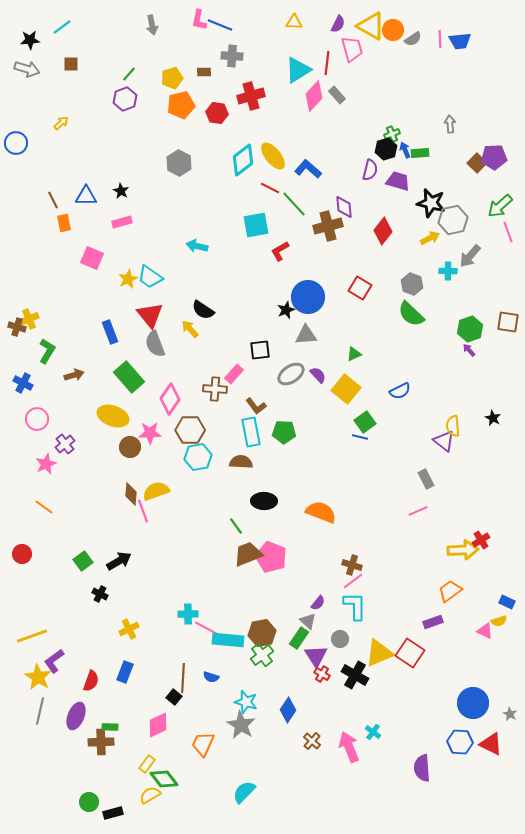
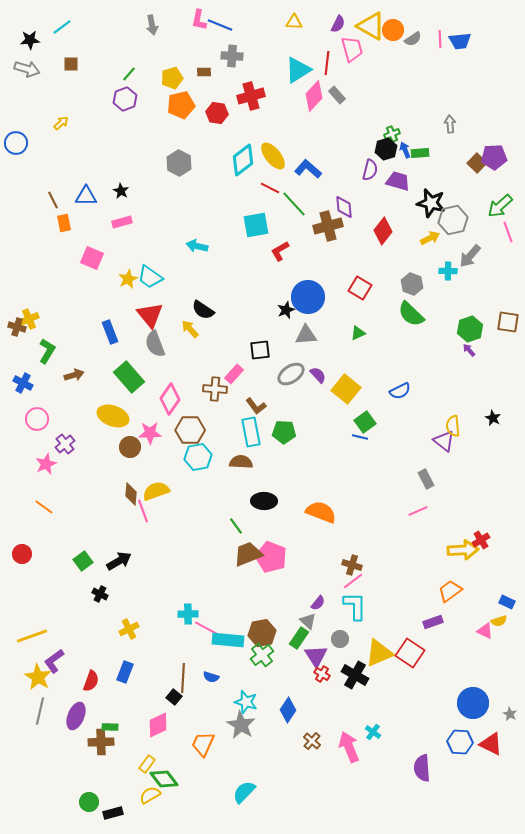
green triangle at (354, 354): moved 4 px right, 21 px up
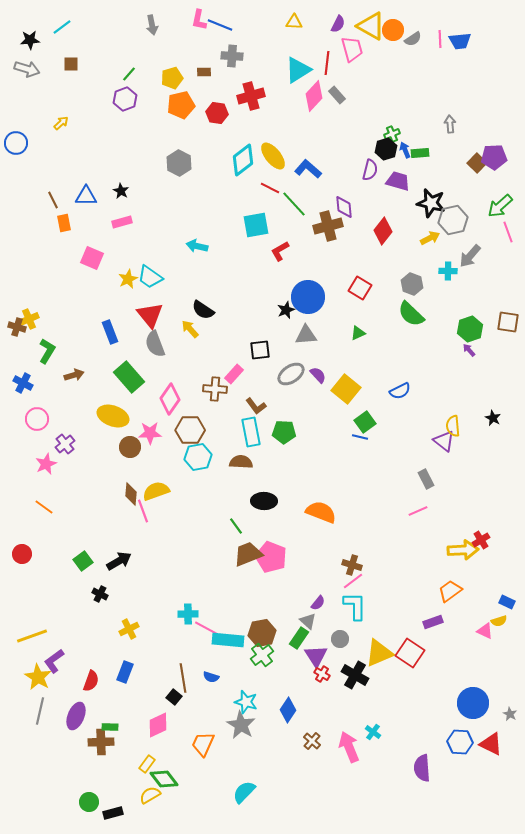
brown line at (183, 678): rotated 12 degrees counterclockwise
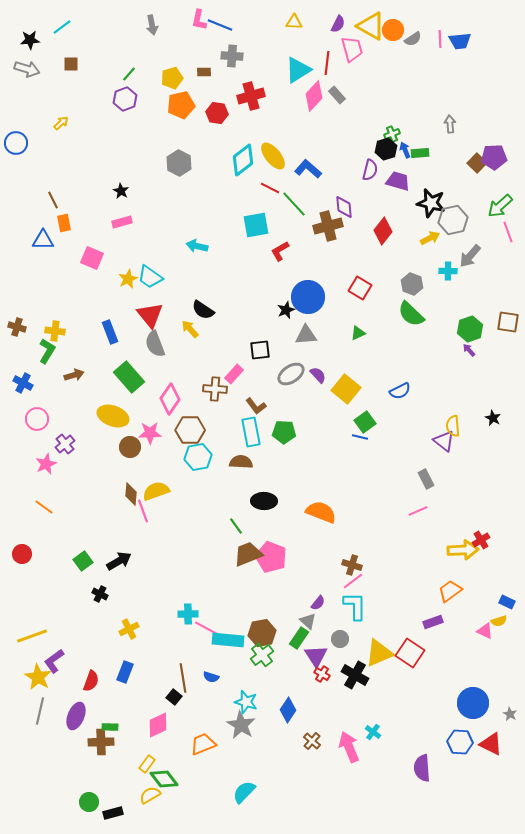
blue triangle at (86, 196): moved 43 px left, 44 px down
yellow cross at (29, 319): moved 26 px right, 12 px down; rotated 30 degrees clockwise
orange trapezoid at (203, 744): rotated 44 degrees clockwise
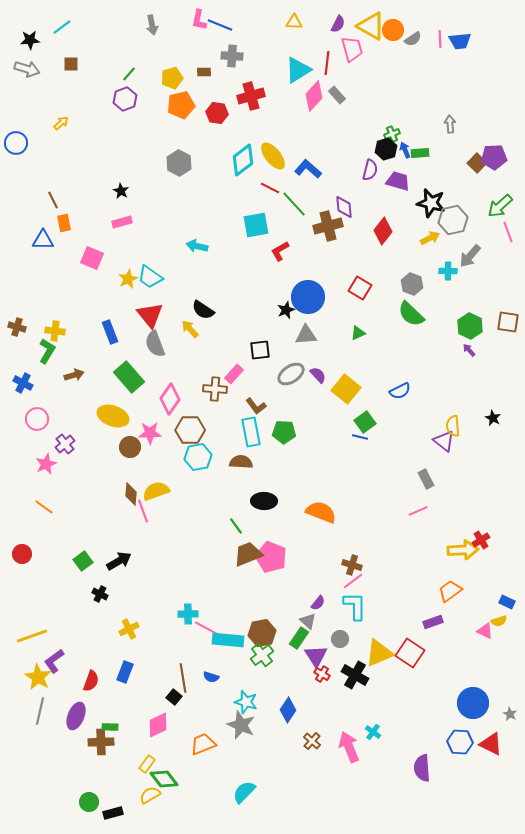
green hexagon at (470, 329): moved 3 px up; rotated 15 degrees counterclockwise
gray star at (241, 725): rotated 8 degrees counterclockwise
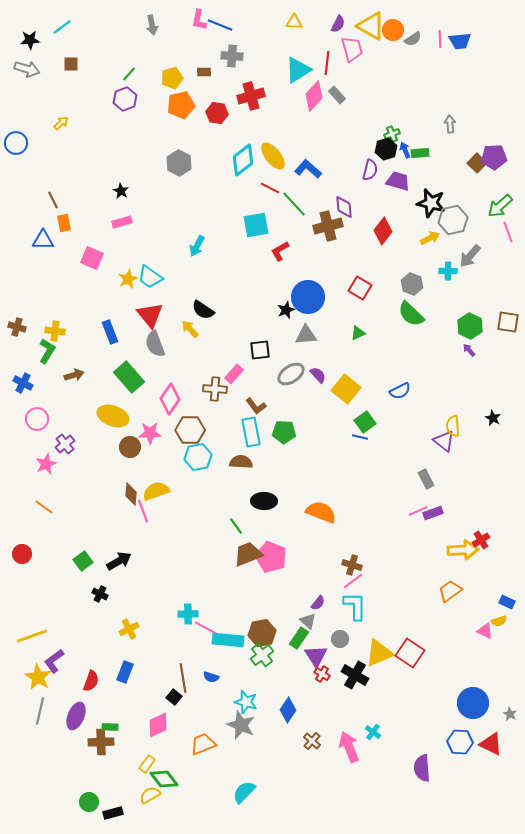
cyan arrow at (197, 246): rotated 75 degrees counterclockwise
purple rectangle at (433, 622): moved 109 px up
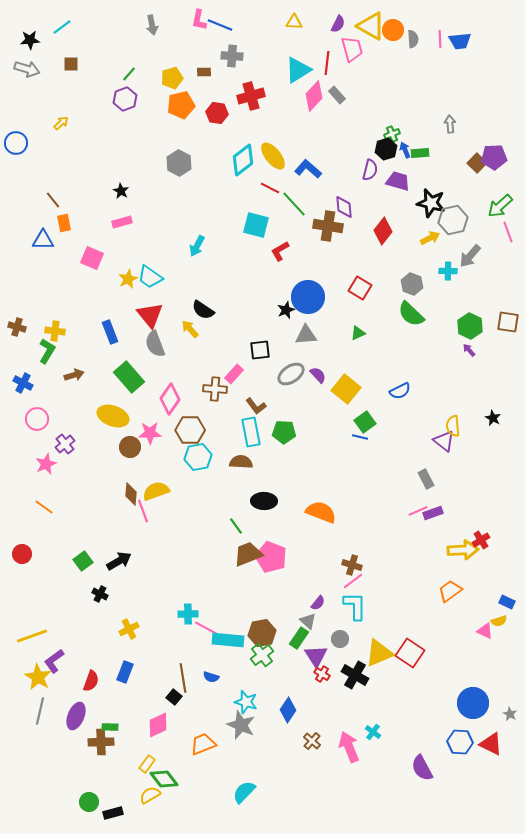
gray semicircle at (413, 39): rotated 60 degrees counterclockwise
brown line at (53, 200): rotated 12 degrees counterclockwise
cyan square at (256, 225): rotated 24 degrees clockwise
brown cross at (328, 226): rotated 24 degrees clockwise
purple semicircle at (422, 768): rotated 24 degrees counterclockwise
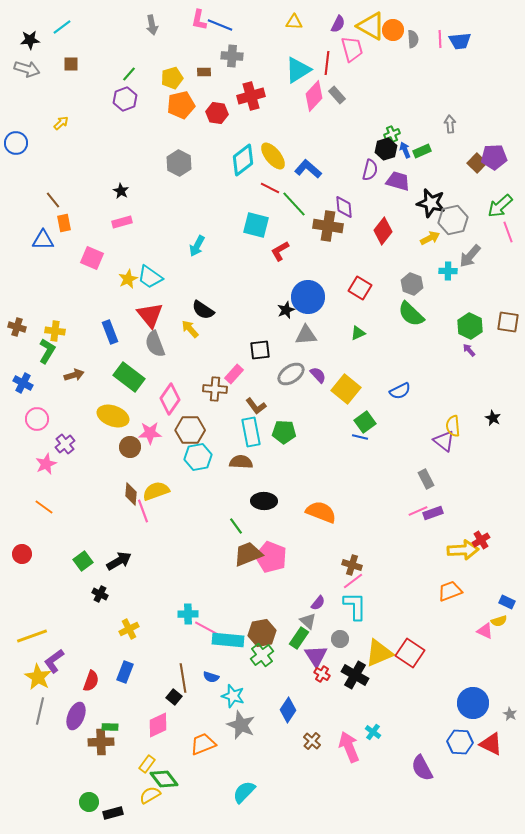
green rectangle at (420, 153): moved 2 px right, 2 px up; rotated 18 degrees counterclockwise
green rectangle at (129, 377): rotated 12 degrees counterclockwise
orange trapezoid at (450, 591): rotated 15 degrees clockwise
cyan star at (246, 702): moved 13 px left, 6 px up
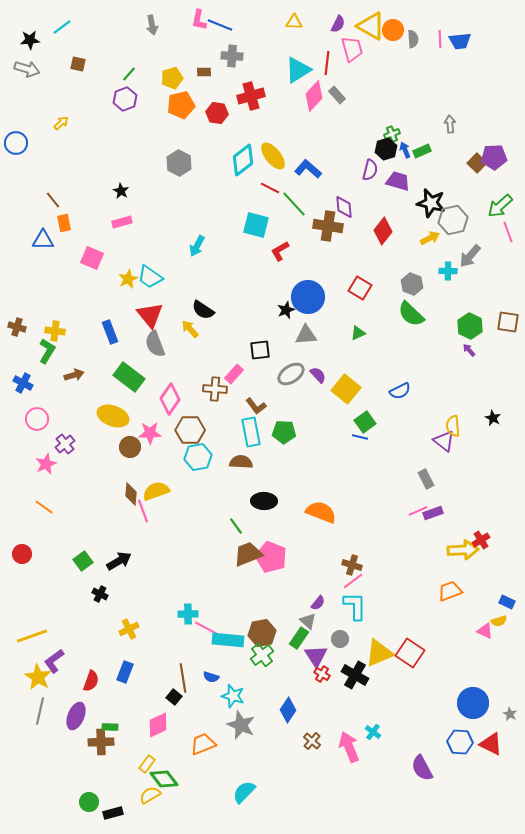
brown square at (71, 64): moved 7 px right; rotated 14 degrees clockwise
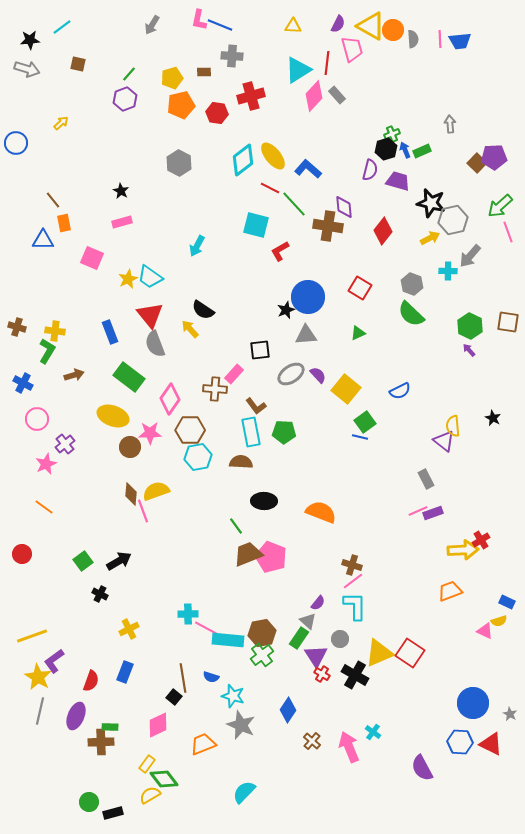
yellow triangle at (294, 22): moved 1 px left, 4 px down
gray arrow at (152, 25): rotated 42 degrees clockwise
